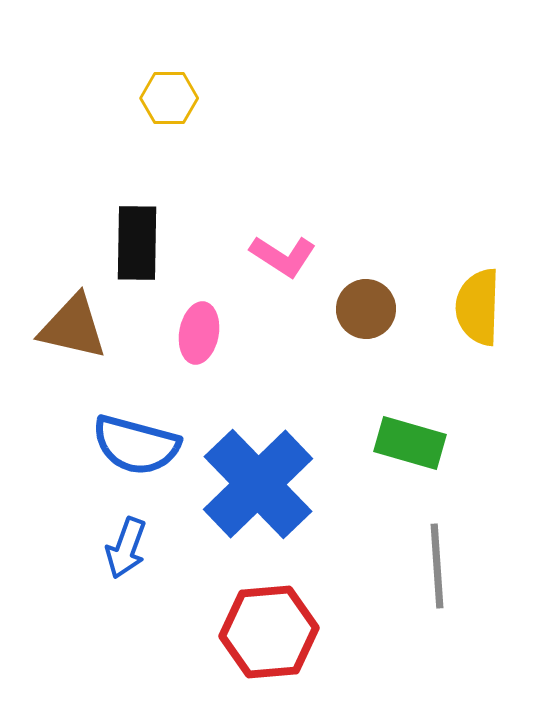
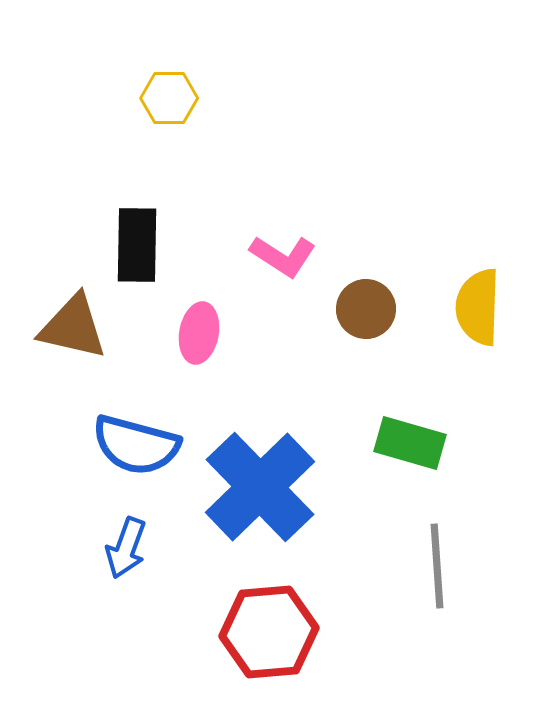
black rectangle: moved 2 px down
blue cross: moved 2 px right, 3 px down
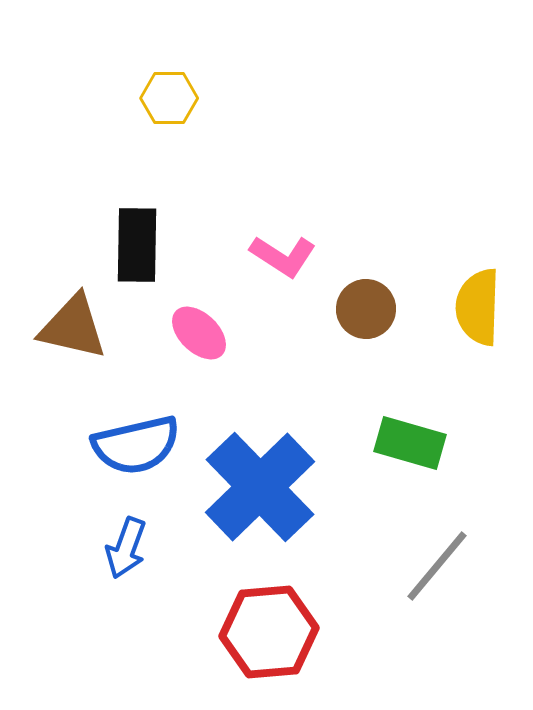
pink ellipse: rotated 56 degrees counterclockwise
blue semicircle: rotated 28 degrees counterclockwise
gray line: rotated 44 degrees clockwise
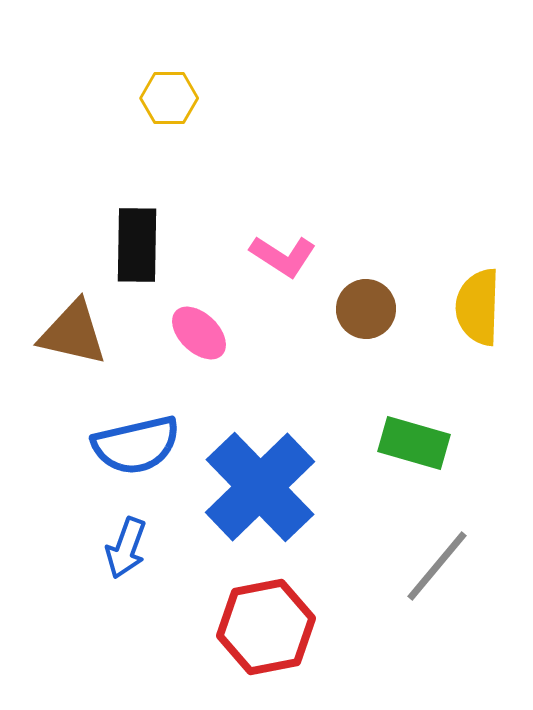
brown triangle: moved 6 px down
green rectangle: moved 4 px right
red hexagon: moved 3 px left, 5 px up; rotated 6 degrees counterclockwise
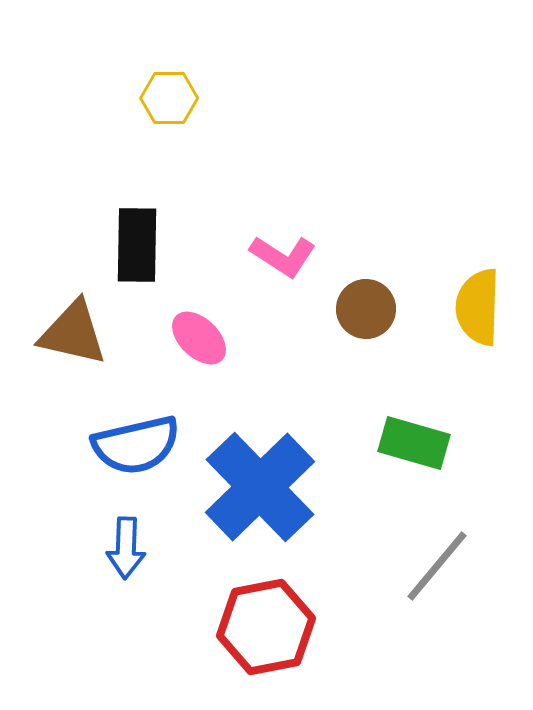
pink ellipse: moved 5 px down
blue arrow: rotated 18 degrees counterclockwise
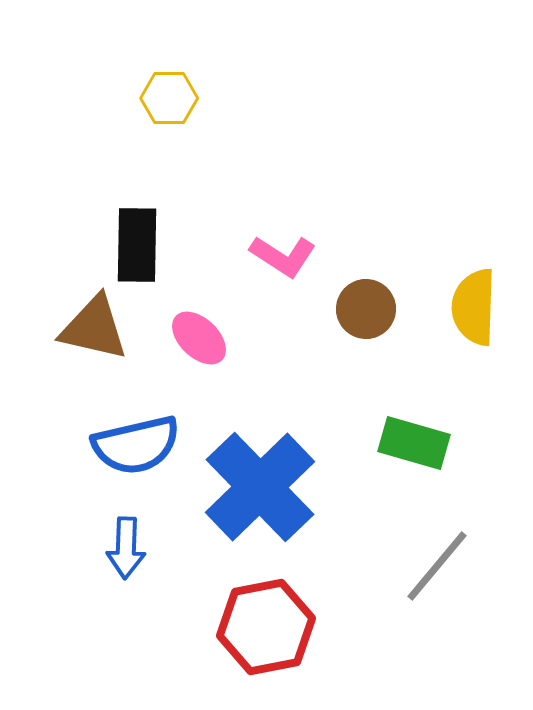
yellow semicircle: moved 4 px left
brown triangle: moved 21 px right, 5 px up
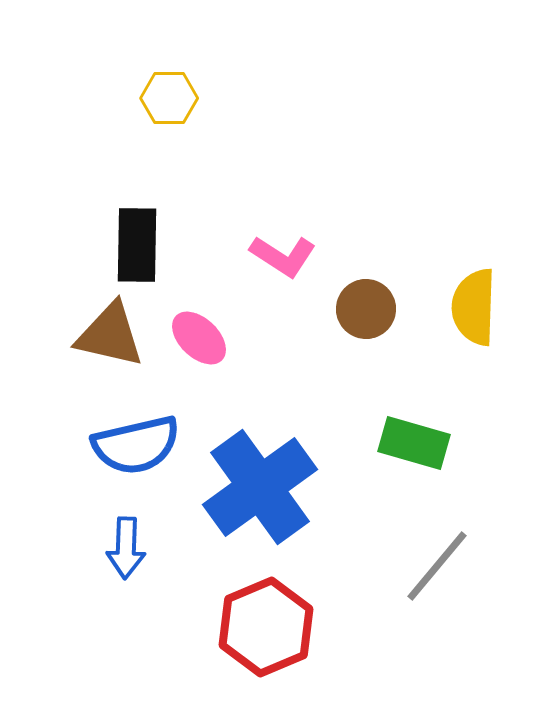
brown triangle: moved 16 px right, 7 px down
blue cross: rotated 8 degrees clockwise
red hexagon: rotated 12 degrees counterclockwise
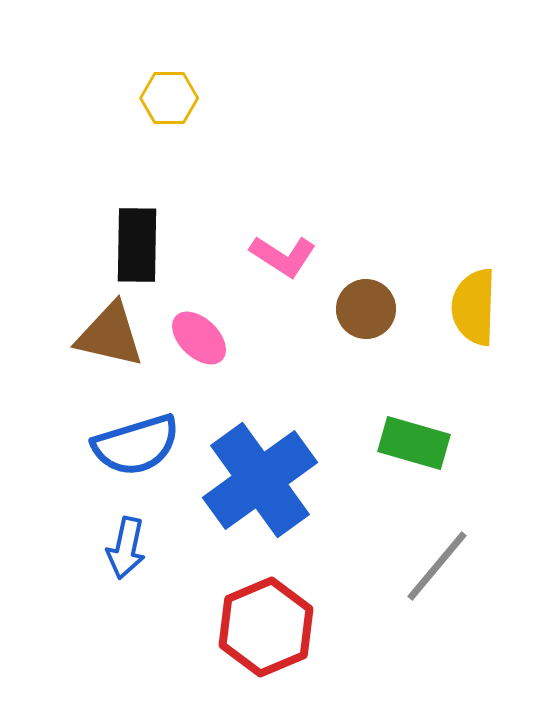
blue semicircle: rotated 4 degrees counterclockwise
blue cross: moved 7 px up
blue arrow: rotated 10 degrees clockwise
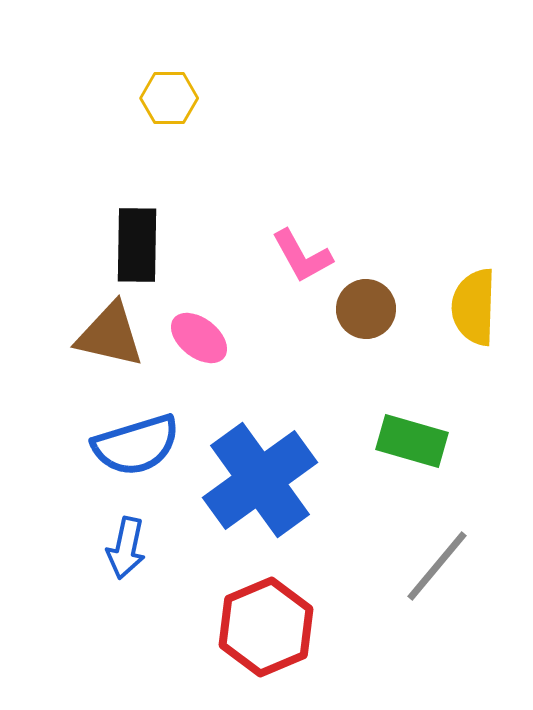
pink L-shape: moved 19 px right; rotated 28 degrees clockwise
pink ellipse: rotated 6 degrees counterclockwise
green rectangle: moved 2 px left, 2 px up
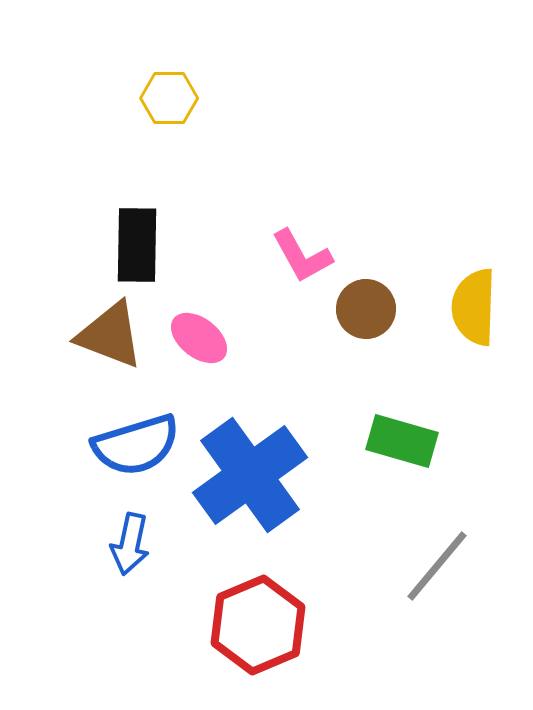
brown triangle: rotated 8 degrees clockwise
green rectangle: moved 10 px left
blue cross: moved 10 px left, 5 px up
blue arrow: moved 4 px right, 4 px up
red hexagon: moved 8 px left, 2 px up
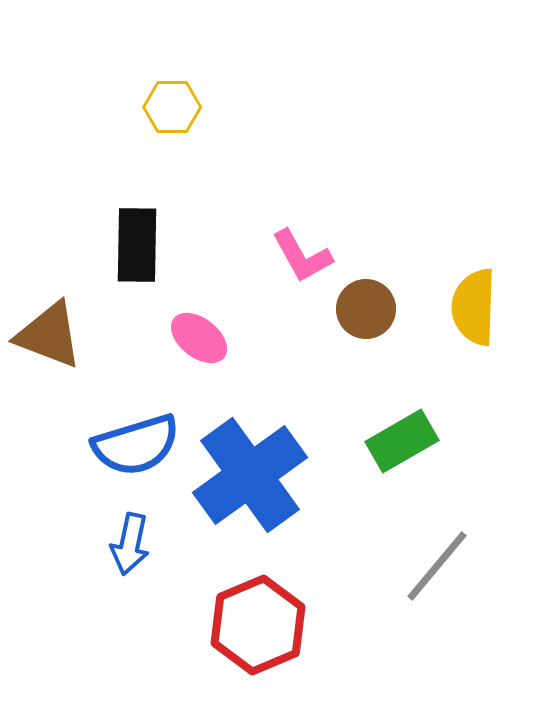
yellow hexagon: moved 3 px right, 9 px down
brown triangle: moved 61 px left
green rectangle: rotated 46 degrees counterclockwise
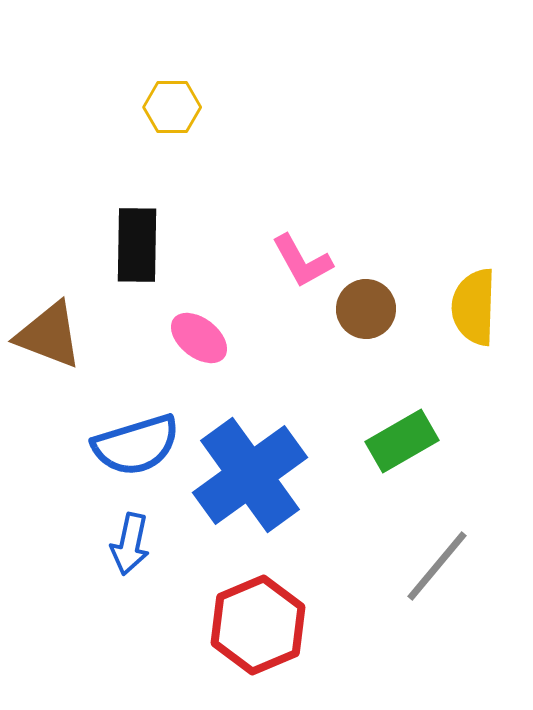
pink L-shape: moved 5 px down
